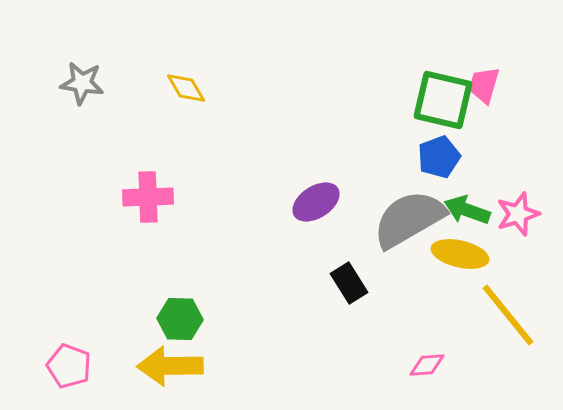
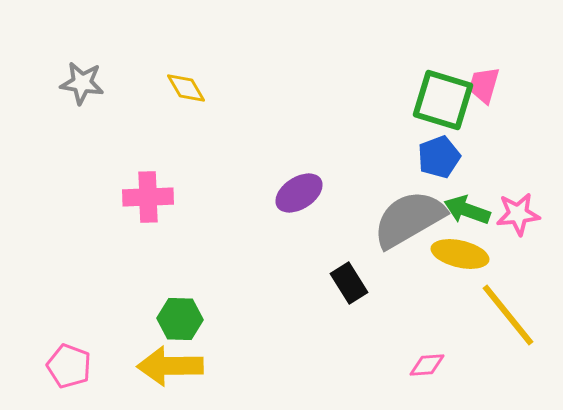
green square: rotated 4 degrees clockwise
purple ellipse: moved 17 px left, 9 px up
pink star: rotated 12 degrees clockwise
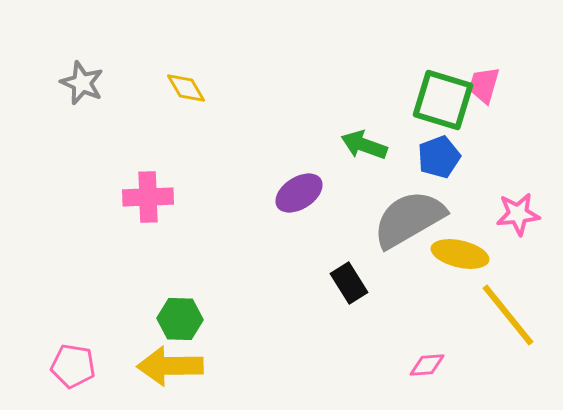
gray star: rotated 15 degrees clockwise
green arrow: moved 103 px left, 65 px up
pink pentagon: moved 4 px right; rotated 12 degrees counterclockwise
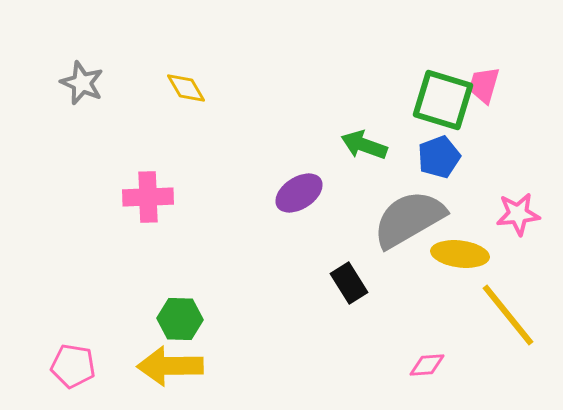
yellow ellipse: rotated 6 degrees counterclockwise
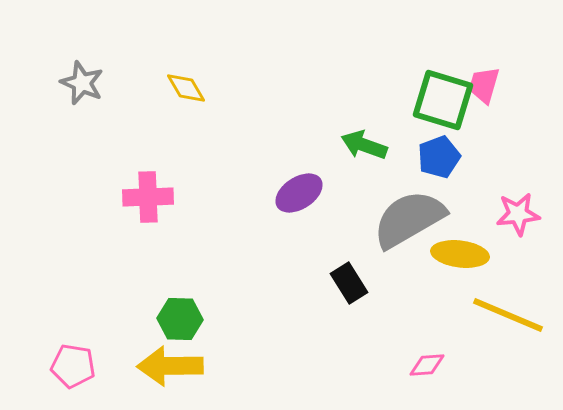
yellow line: rotated 28 degrees counterclockwise
